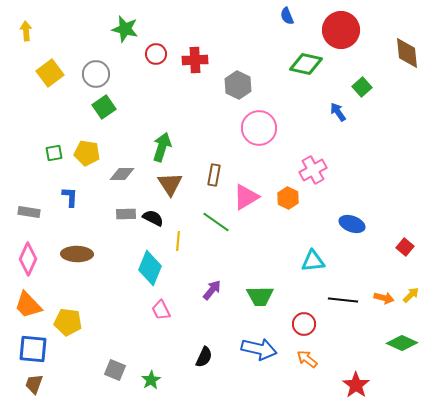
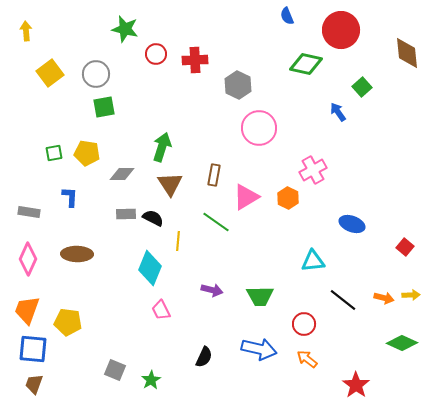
green square at (104, 107): rotated 25 degrees clockwise
purple arrow at (212, 290): rotated 65 degrees clockwise
yellow arrow at (411, 295): rotated 42 degrees clockwise
black line at (343, 300): rotated 32 degrees clockwise
orange trapezoid at (28, 305): moved 1 px left, 5 px down; rotated 64 degrees clockwise
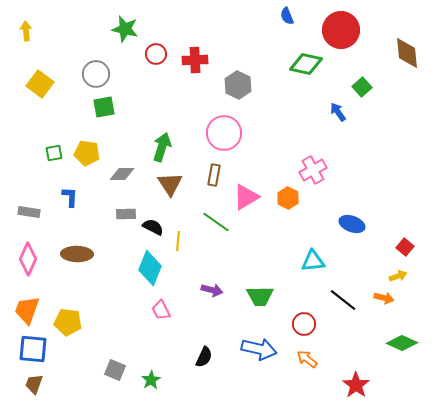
yellow square at (50, 73): moved 10 px left, 11 px down; rotated 16 degrees counterclockwise
pink circle at (259, 128): moved 35 px left, 5 px down
black semicircle at (153, 218): moved 9 px down
yellow arrow at (411, 295): moved 13 px left, 19 px up; rotated 18 degrees counterclockwise
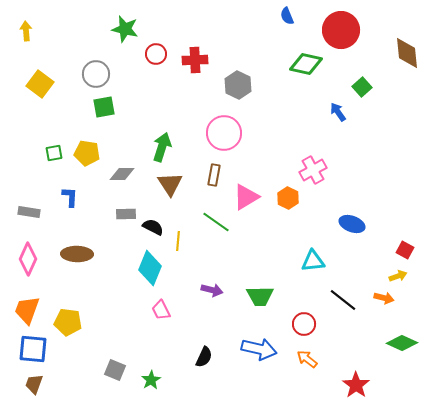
red square at (405, 247): moved 3 px down; rotated 12 degrees counterclockwise
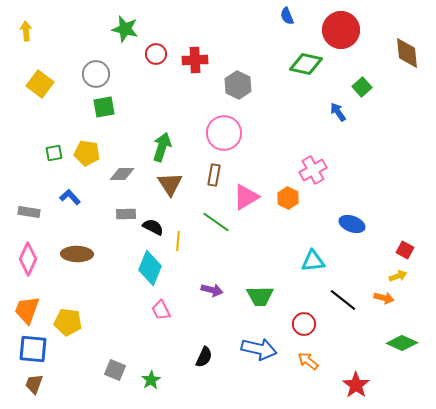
blue L-shape at (70, 197): rotated 45 degrees counterclockwise
orange arrow at (307, 359): moved 1 px right, 2 px down
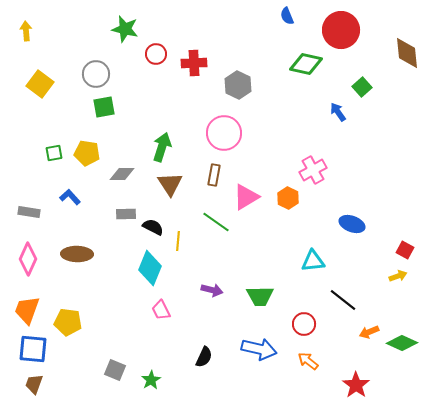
red cross at (195, 60): moved 1 px left, 3 px down
orange arrow at (384, 298): moved 15 px left, 34 px down; rotated 144 degrees clockwise
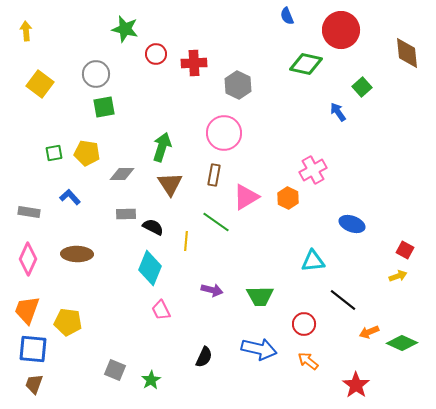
yellow line at (178, 241): moved 8 px right
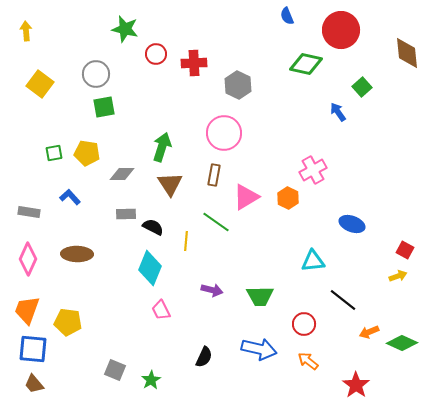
brown trapezoid at (34, 384): rotated 60 degrees counterclockwise
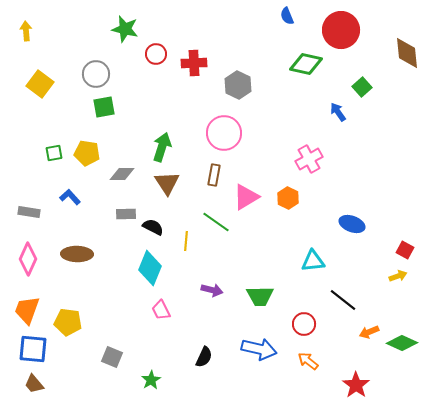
pink cross at (313, 170): moved 4 px left, 11 px up
brown triangle at (170, 184): moved 3 px left, 1 px up
gray square at (115, 370): moved 3 px left, 13 px up
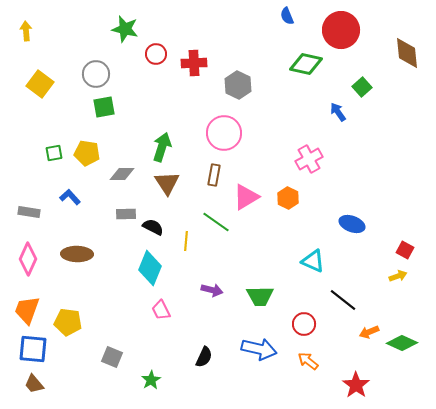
cyan triangle at (313, 261): rotated 30 degrees clockwise
